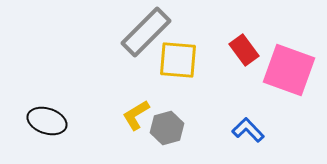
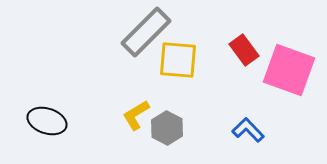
gray hexagon: rotated 16 degrees counterclockwise
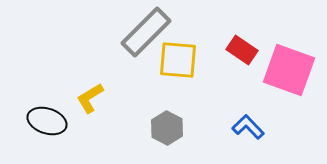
red rectangle: moved 2 px left; rotated 20 degrees counterclockwise
yellow L-shape: moved 46 px left, 17 px up
blue L-shape: moved 3 px up
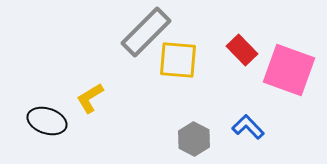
red rectangle: rotated 12 degrees clockwise
gray hexagon: moved 27 px right, 11 px down
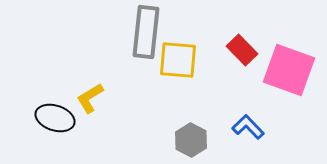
gray rectangle: rotated 39 degrees counterclockwise
black ellipse: moved 8 px right, 3 px up
gray hexagon: moved 3 px left, 1 px down
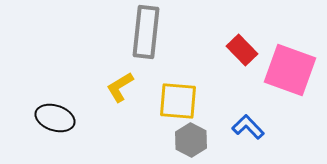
yellow square: moved 41 px down
pink square: moved 1 px right
yellow L-shape: moved 30 px right, 11 px up
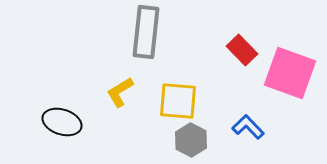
pink square: moved 3 px down
yellow L-shape: moved 5 px down
black ellipse: moved 7 px right, 4 px down
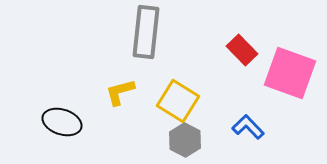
yellow L-shape: rotated 16 degrees clockwise
yellow square: rotated 27 degrees clockwise
gray hexagon: moved 6 px left
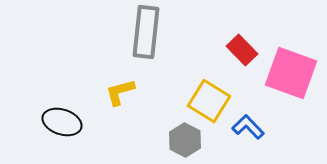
pink square: moved 1 px right
yellow square: moved 31 px right
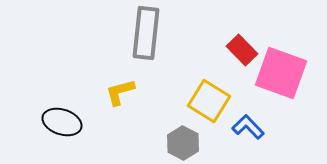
gray rectangle: moved 1 px down
pink square: moved 10 px left
gray hexagon: moved 2 px left, 3 px down
